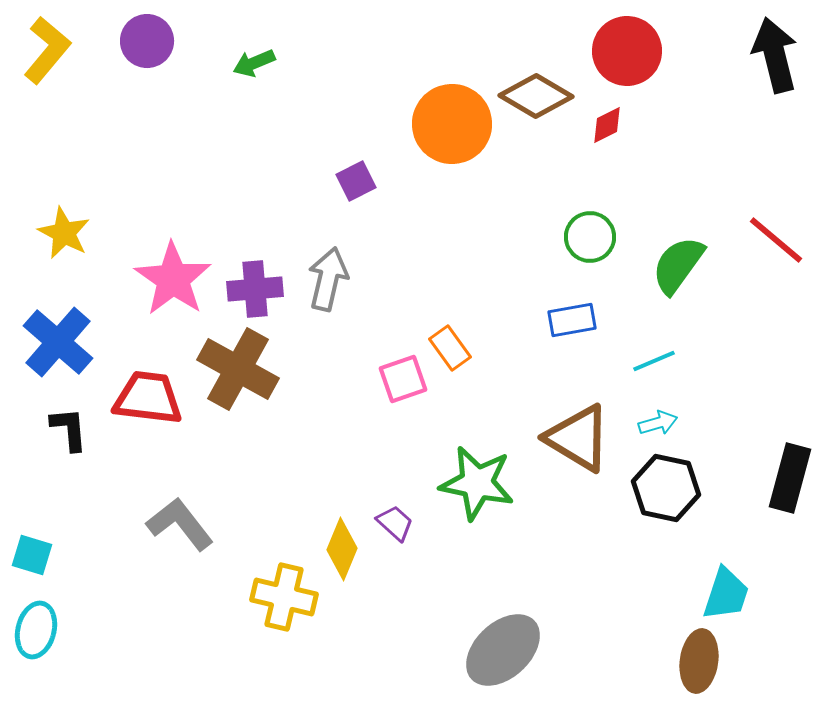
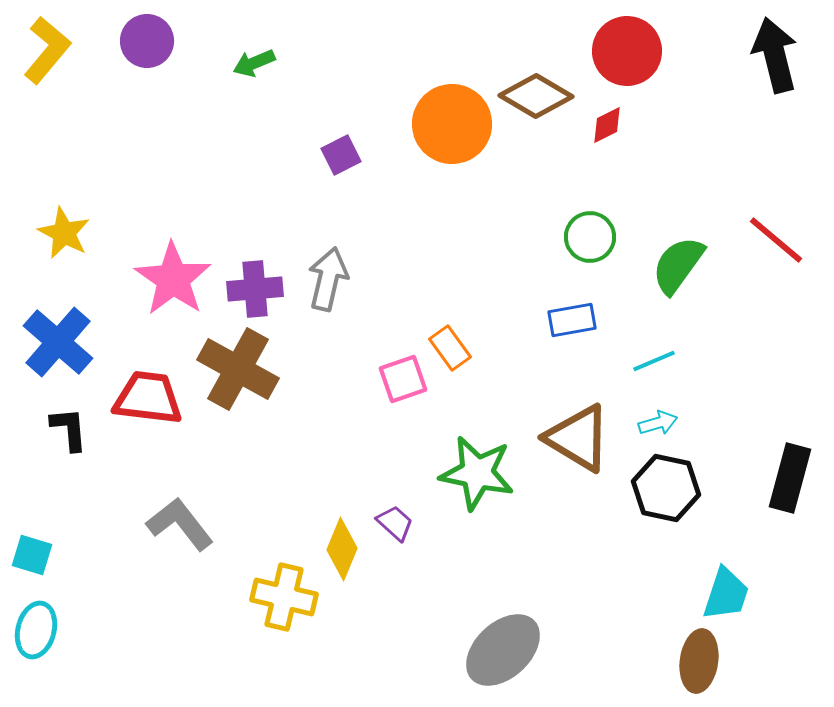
purple square: moved 15 px left, 26 px up
green star: moved 10 px up
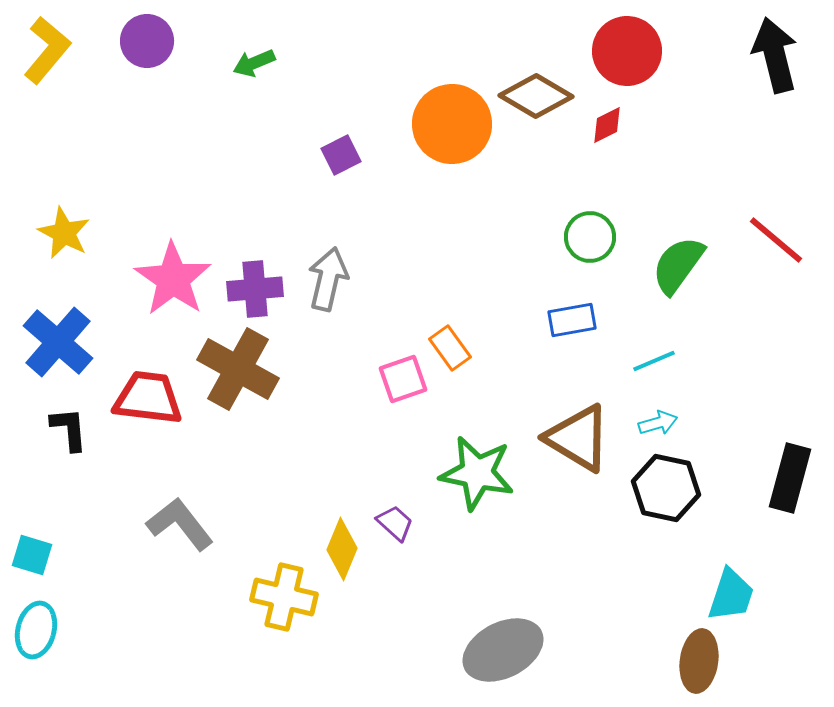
cyan trapezoid: moved 5 px right, 1 px down
gray ellipse: rotated 16 degrees clockwise
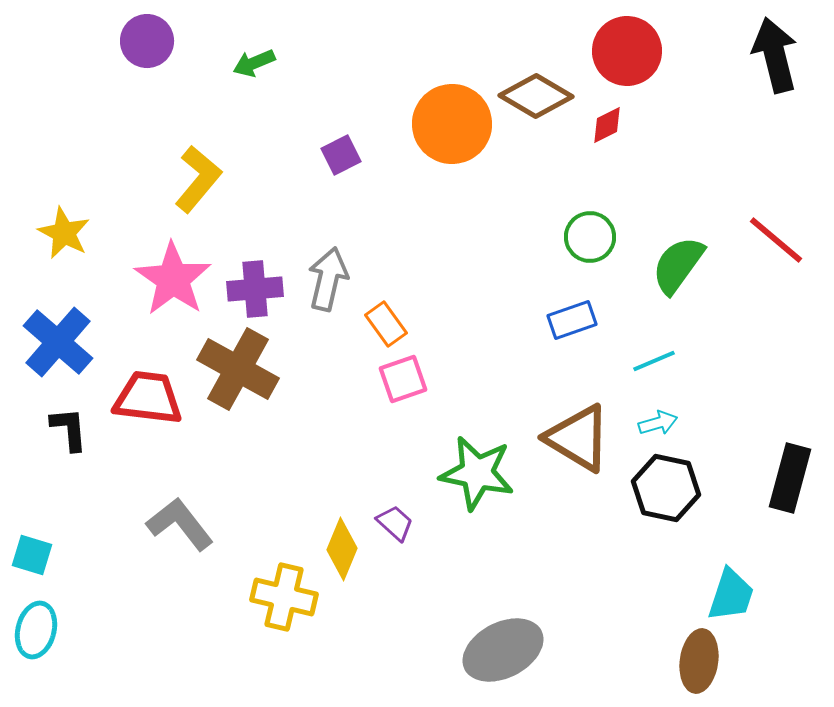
yellow L-shape: moved 151 px right, 129 px down
blue rectangle: rotated 9 degrees counterclockwise
orange rectangle: moved 64 px left, 24 px up
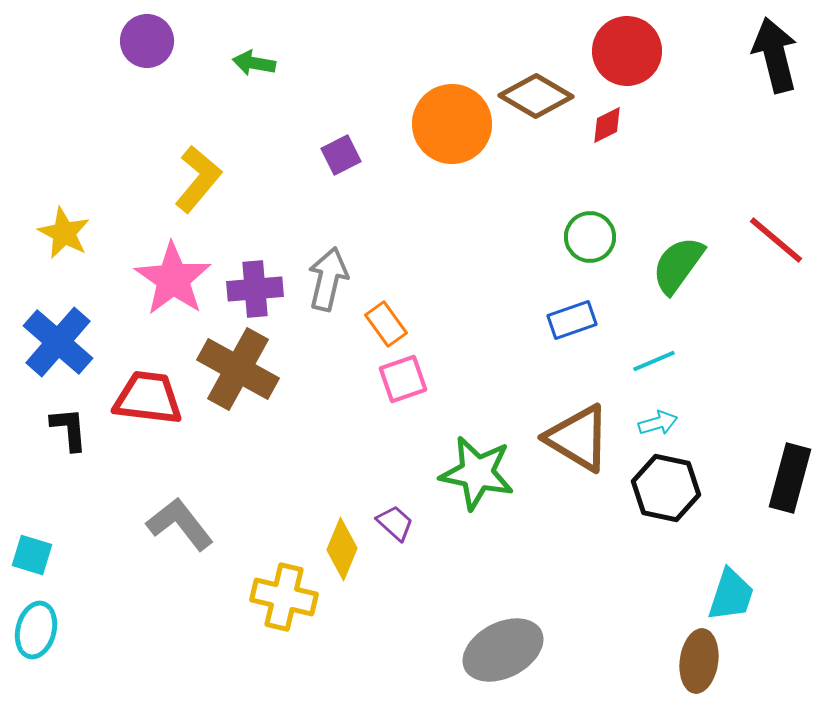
green arrow: rotated 33 degrees clockwise
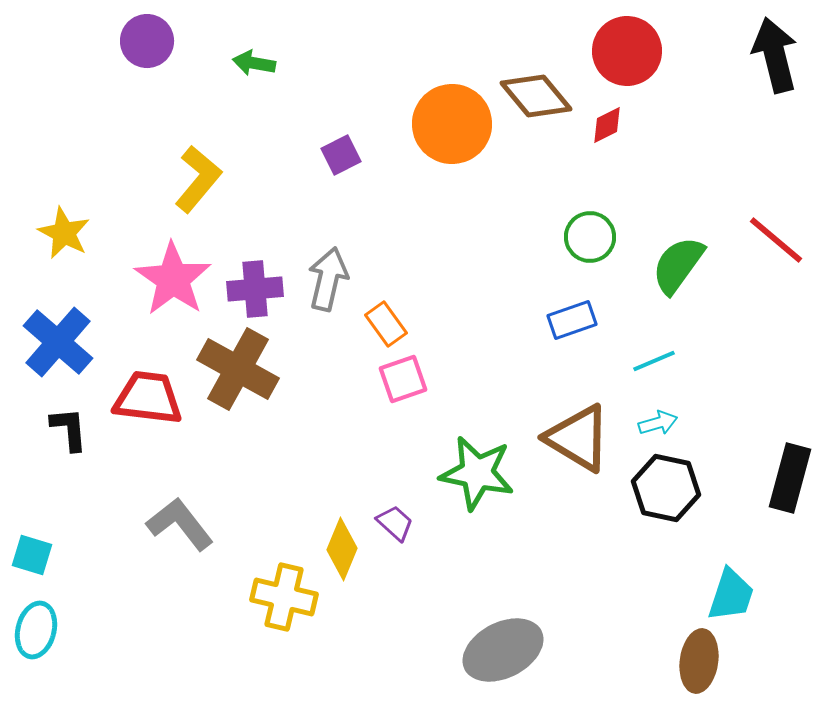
brown diamond: rotated 20 degrees clockwise
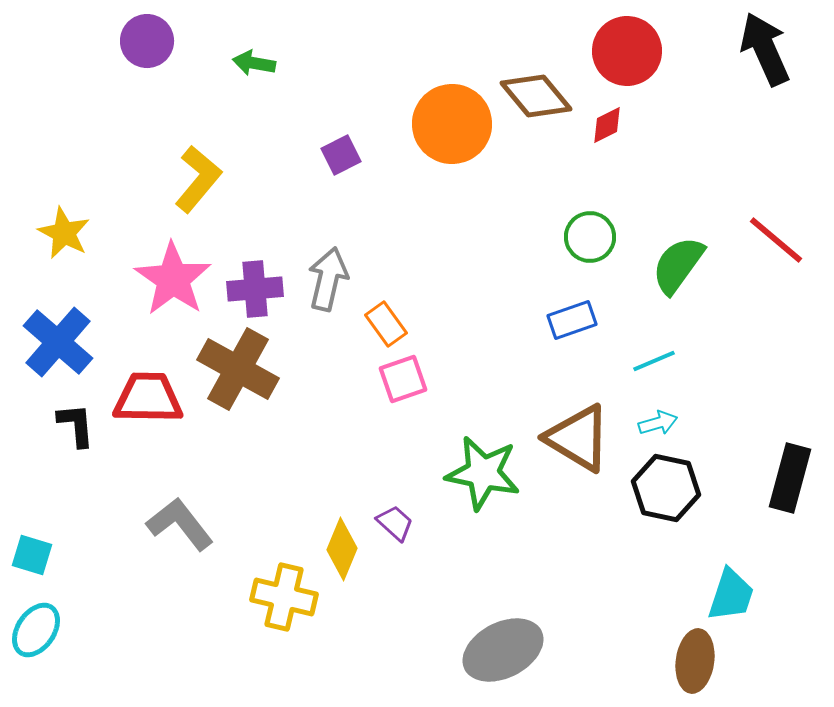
black arrow: moved 10 px left, 6 px up; rotated 10 degrees counterclockwise
red trapezoid: rotated 6 degrees counterclockwise
black L-shape: moved 7 px right, 4 px up
green star: moved 6 px right
cyan ellipse: rotated 20 degrees clockwise
brown ellipse: moved 4 px left
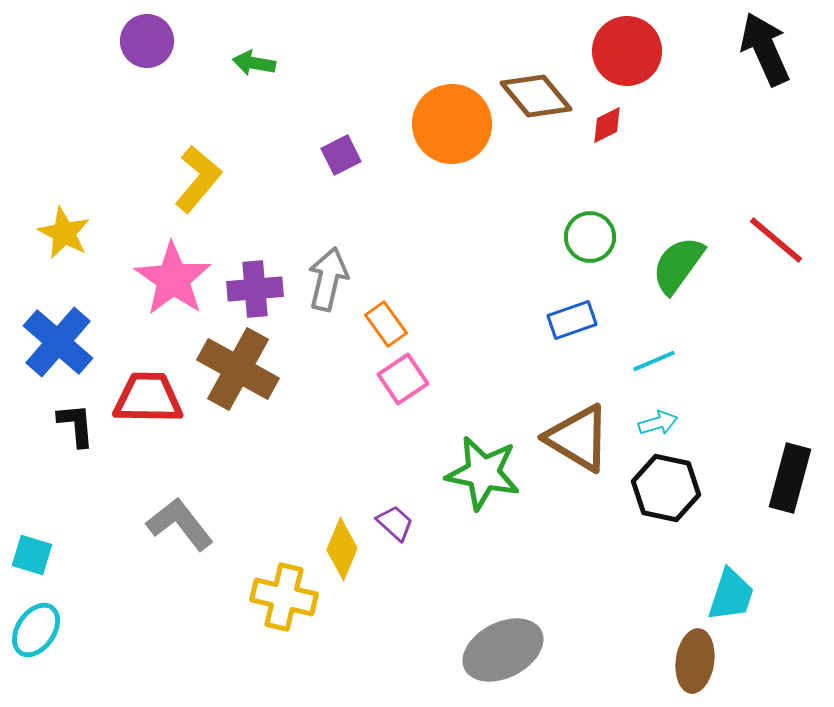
pink square: rotated 15 degrees counterclockwise
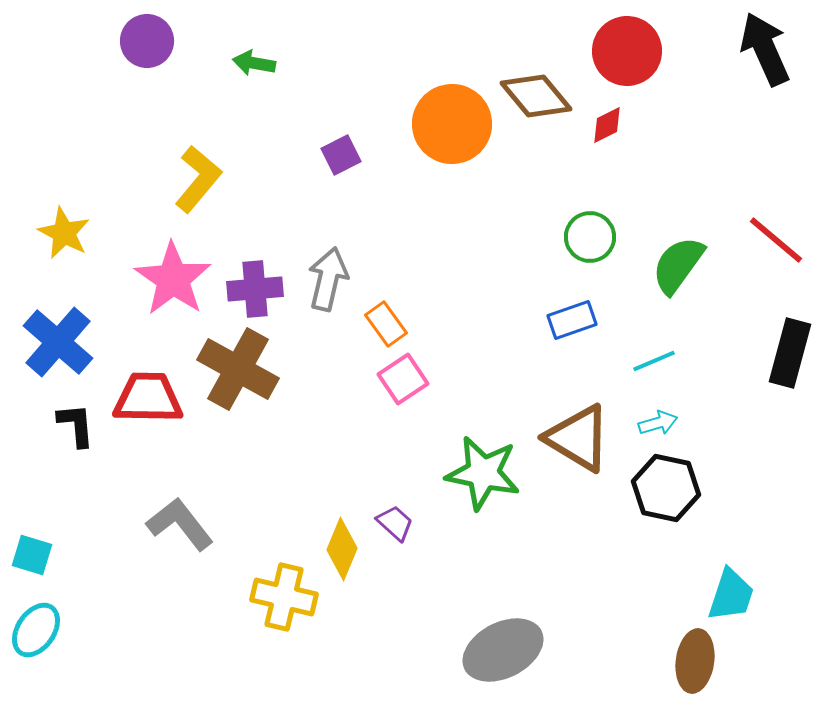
black rectangle: moved 125 px up
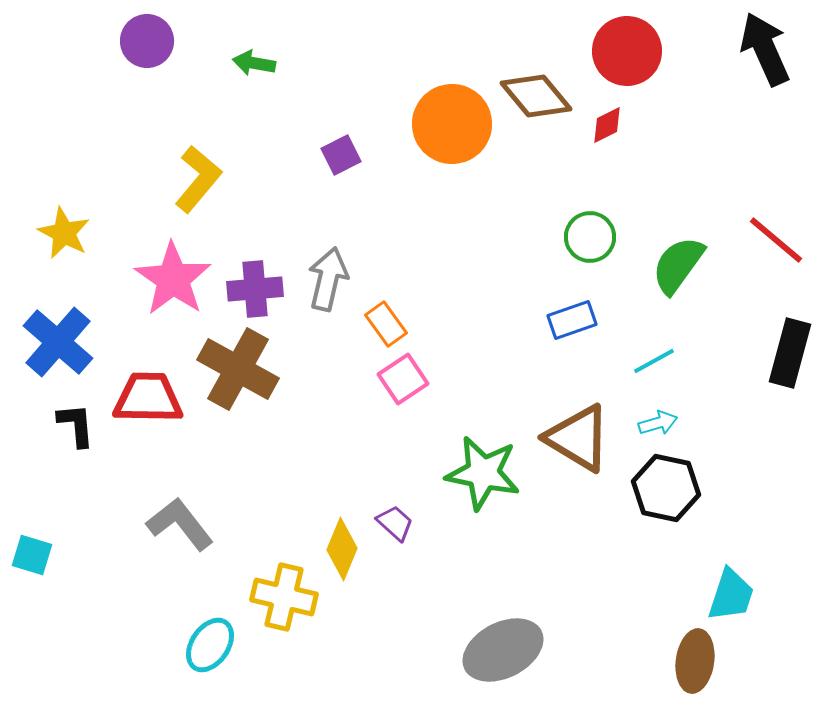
cyan line: rotated 6 degrees counterclockwise
cyan ellipse: moved 174 px right, 15 px down
